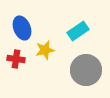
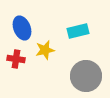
cyan rectangle: rotated 20 degrees clockwise
gray circle: moved 6 px down
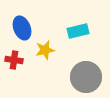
red cross: moved 2 px left, 1 px down
gray circle: moved 1 px down
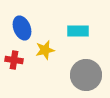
cyan rectangle: rotated 15 degrees clockwise
gray circle: moved 2 px up
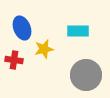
yellow star: moved 1 px left, 1 px up
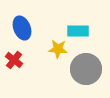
yellow star: moved 14 px right; rotated 18 degrees clockwise
red cross: rotated 30 degrees clockwise
gray circle: moved 6 px up
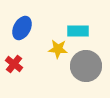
blue ellipse: rotated 50 degrees clockwise
red cross: moved 4 px down
gray circle: moved 3 px up
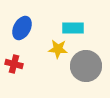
cyan rectangle: moved 5 px left, 3 px up
red cross: rotated 24 degrees counterclockwise
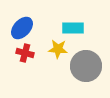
blue ellipse: rotated 15 degrees clockwise
red cross: moved 11 px right, 11 px up
